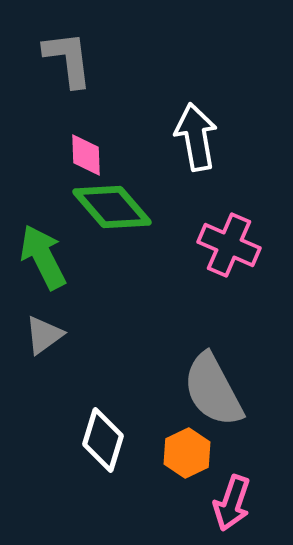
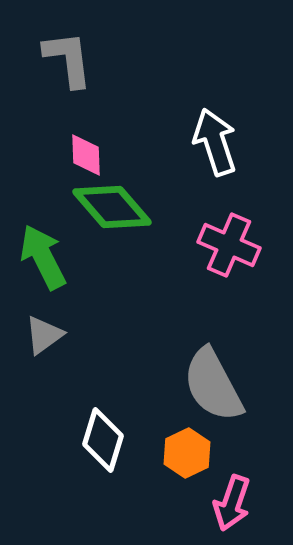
white arrow: moved 19 px right, 5 px down; rotated 8 degrees counterclockwise
gray semicircle: moved 5 px up
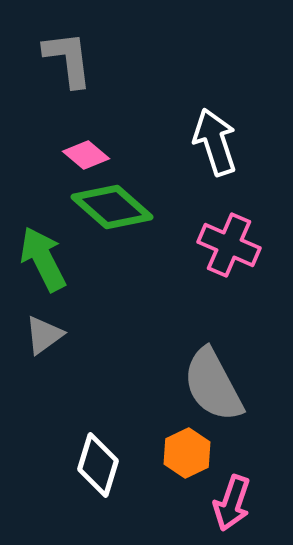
pink diamond: rotated 48 degrees counterclockwise
green diamond: rotated 8 degrees counterclockwise
green arrow: moved 2 px down
white diamond: moved 5 px left, 25 px down
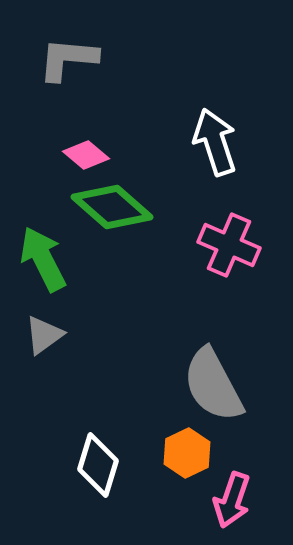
gray L-shape: rotated 78 degrees counterclockwise
pink arrow: moved 3 px up
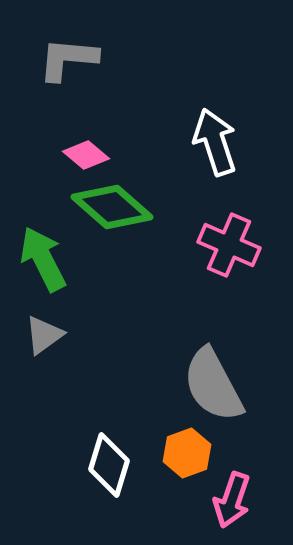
orange hexagon: rotated 6 degrees clockwise
white diamond: moved 11 px right
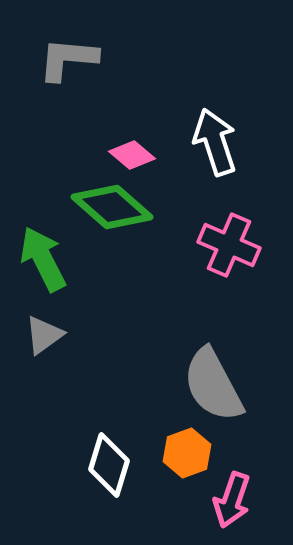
pink diamond: moved 46 px right
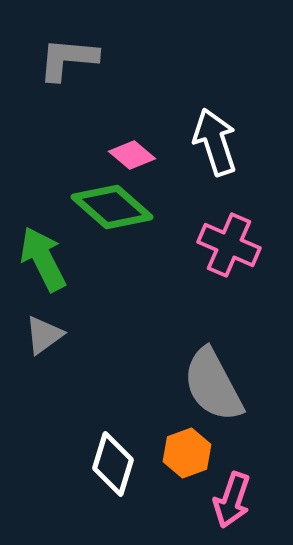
white diamond: moved 4 px right, 1 px up
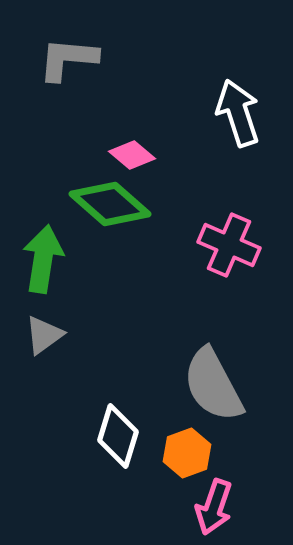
white arrow: moved 23 px right, 29 px up
green diamond: moved 2 px left, 3 px up
green arrow: rotated 36 degrees clockwise
white diamond: moved 5 px right, 28 px up
pink arrow: moved 18 px left, 7 px down
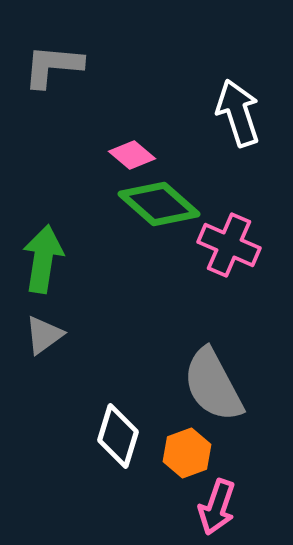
gray L-shape: moved 15 px left, 7 px down
green diamond: moved 49 px right
pink arrow: moved 3 px right
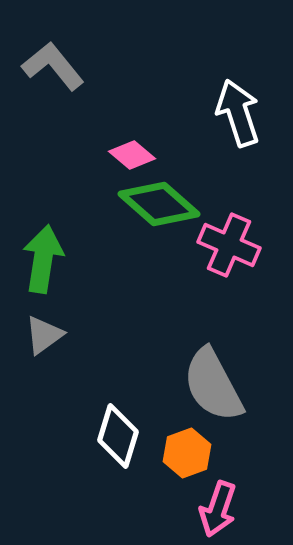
gray L-shape: rotated 46 degrees clockwise
pink arrow: moved 1 px right, 2 px down
